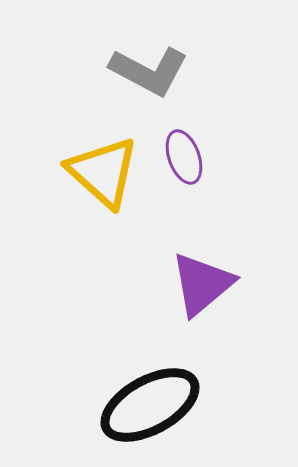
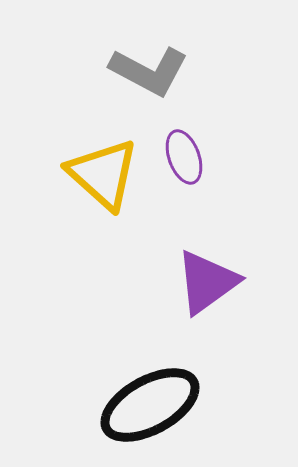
yellow triangle: moved 2 px down
purple triangle: moved 5 px right, 2 px up; rotated 4 degrees clockwise
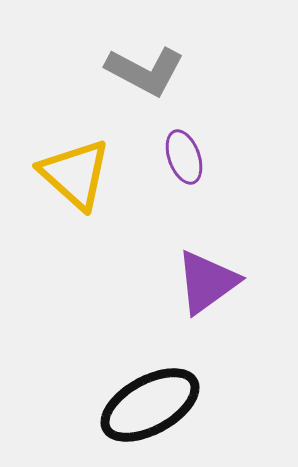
gray L-shape: moved 4 px left
yellow triangle: moved 28 px left
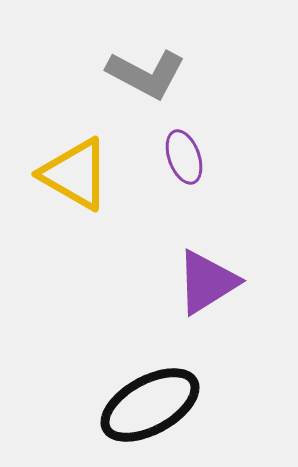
gray L-shape: moved 1 px right, 3 px down
yellow triangle: rotated 12 degrees counterclockwise
purple triangle: rotated 4 degrees clockwise
